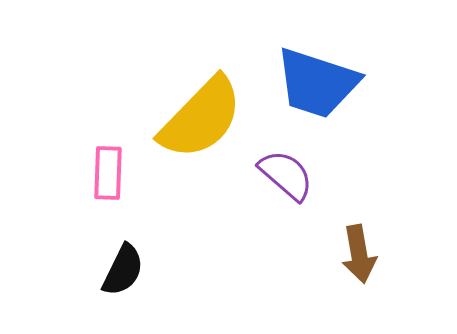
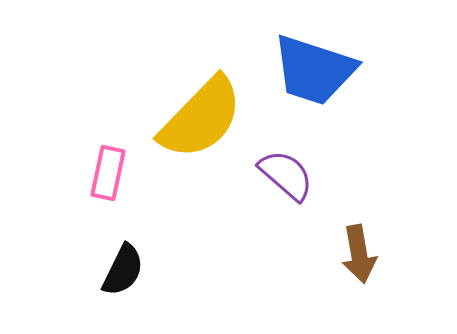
blue trapezoid: moved 3 px left, 13 px up
pink rectangle: rotated 10 degrees clockwise
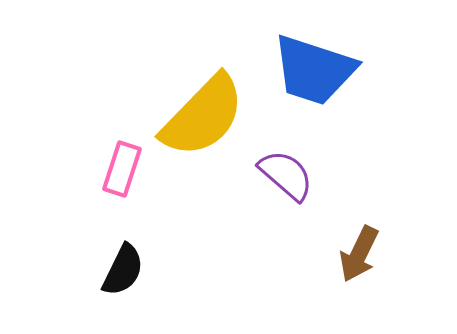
yellow semicircle: moved 2 px right, 2 px up
pink rectangle: moved 14 px right, 4 px up; rotated 6 degrees clockwise
brown arrow: rotated 36 degrees clockwise
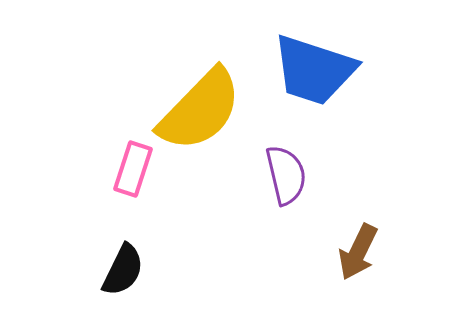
yellow semicircle: moved 3 px left, 6 px up
pink rectangle: moved 11 px right
purple semicircle: rotated 36 degrees clockwise
brown arrow: moved 1 px left, 2 px up
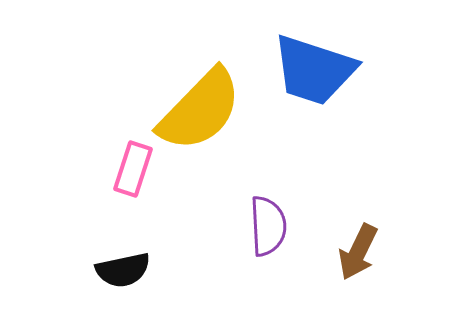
purple semicircle: moved 18 px left, 51 px down; rotated 10 degrees clockwise
black semicircle: rotated 52 degrees clockwise
